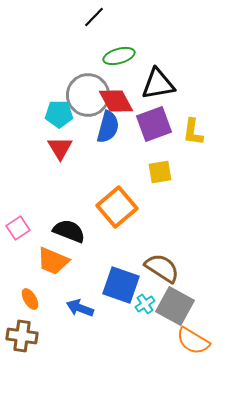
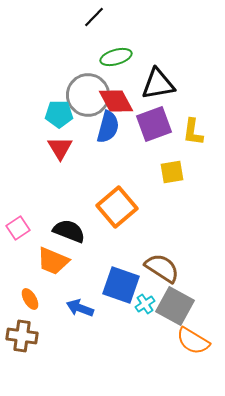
green ellipse: moved 3 px left, 1 px down
yellow square: moved 12 px right
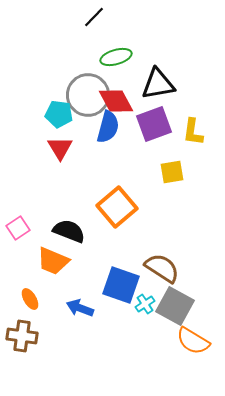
cyan pentagon: rotated 8 degrees clockwise
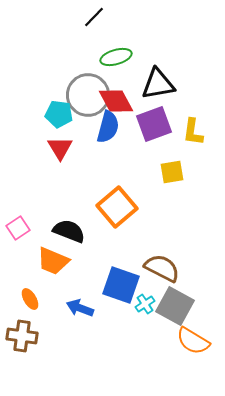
brown semicircle: rotated 6 degrees counterclockwise
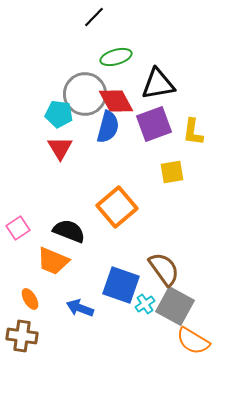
gray circle: moved 3 px left, 1 px up
brown semicircle: moved 2 px right, 1 px down; rotated 27 degrees clockwise
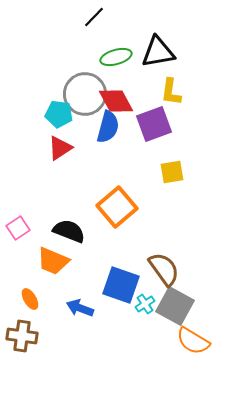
black triangle: moved 32 px up
yellow L-shape: moved 22 px left, 40 px up
red triangle: rotated 28 degrees clockwise
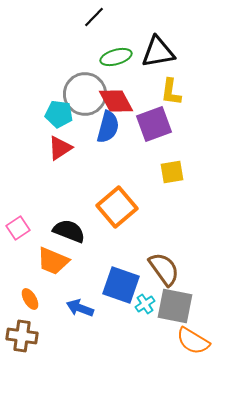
gray square: rotated 18 degrees counterclockwise
